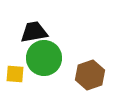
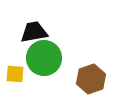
brown hexagon: moved 1 px right, 4 px down
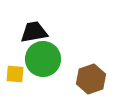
green circle: moved 1 px left, 1 px down
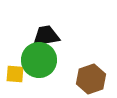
black trapezoid: moved 12 px right, 4 px down
green circle: moved 4 px left, 1 px down
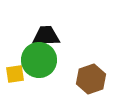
black trapezoid: rotated 8 degrees clockwise
yellow square: rotated 12 degrees counterclockwise
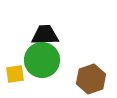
black trapezoid: moved 1 px left, 1 px up
green circle: moved 3 px right
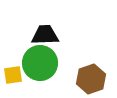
green circle: moved 2 px left, 3 px down
yellow square: moved 2 px left, 1 px down
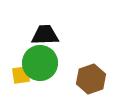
yellow square: moved 8 px right
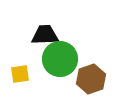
green circle: moved 20 px right, 4 px up
yellow square: moved 1 px left, 1 px up
